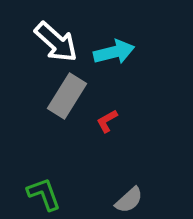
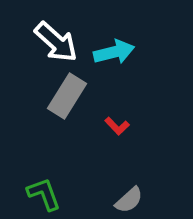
red L-shape: moved 10 px right, 5 px down; rotated 105 degrees counterclockwise
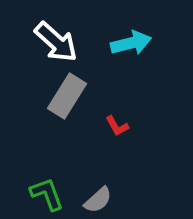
cyan arrow: moved 17 px right, 9 px up
red L-shape: rotated 15 degrees clockwise
green L-shape: moved 3 px right
gray semicircle: moved 31 px left
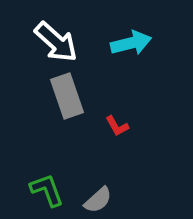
gray rectangle: rotated 51 degrees counterclockwise
green L-shape: moved 4 px up
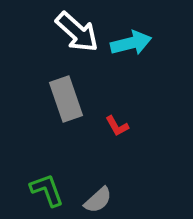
white arrow: moved 21 px right, 10 px up
gray rectangle: moved 1 px left, 3 px down
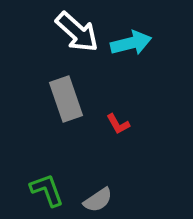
red L-shape: moved 1 px right, 2 px up
gray semicircle: rotated 8 degrees clockwise
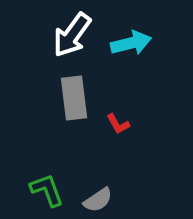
white arrow: moved 5 px left, 3 px down; rotated 84 degrees clockwise
gray rectangle: moved 8 px right, 1 px up; rotated 12 degrees clockwise
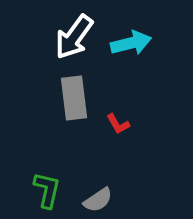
white arrow: moved 2 px right, 2 px down
green L-shape: rotated 33 degrees clockwise
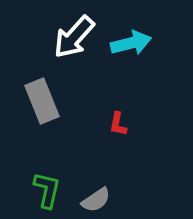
white arrow: rotated 6 degrees clockwise
gray rectangle: moved 32 px left, 3 px down; rotated 15 degrees counterclockwise
red L-shape: rotated 40 degrees clockwise
gray semicircle: moved 2 px left
